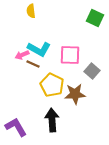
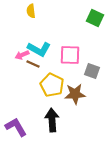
gray square: rotated 21 degrees counterclockwise
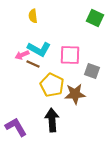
yellow semicircle: moved 2 px right, 5 px down
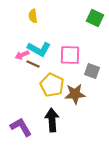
purple L-shape: moved 5 px right
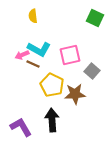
pink square: rotated 15 degrees counterclockwise
gray square: rotated 21 degrees clockwise
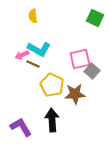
pink square: moved 10 px right, 4 px down
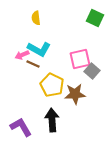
yellow semicircle: moved 3 px right, 2 px down
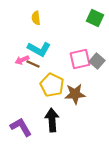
pink arrow: moved 5 px down
gray square: moved 5 px right, 10 px up
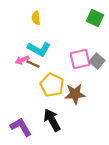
black arrow: rotated 25 degrees counterclockwise
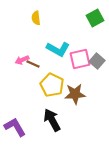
green square: rotated 36 degrees clockwise
cyan L-shape: moved 19 px right
purple L-shape: moved 6 px left
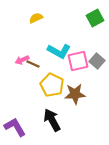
yellow semicircle: rotated 72 degrees clockwise
cyan L-shape: moved 1 px right, 2 px down
pink square: moved 2 px left, 2 px down
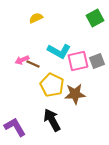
gray square: rotated 28 degrees clockwise
